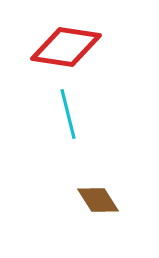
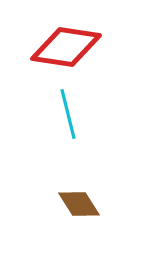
brown diamond: moved 19 px left, 4 px down
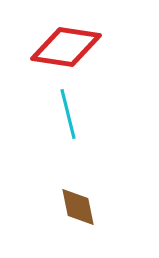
brown diamond: moved 1 px left, 3 px down; rotated 21 degrees clockwise
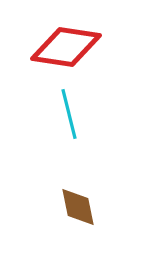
cyan line: moved 1 px right
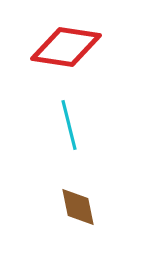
cyan line: moved 11 px down
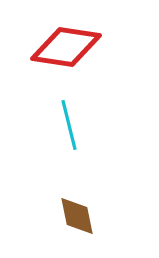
brown diamond: moved 1 px left, 9 px down
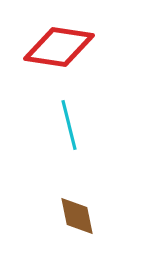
red diamond: moved 7 px left
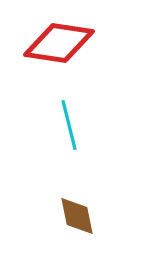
red diamond: moved 4 px up
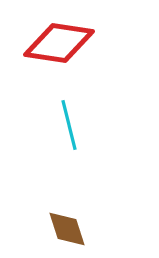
brown diamond: moved 10 px left, 13 px down; rotated 6 degrees counterclockwise
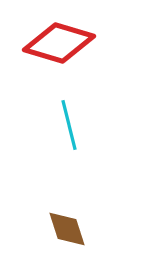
red diamond: rotated 8 degrees clockwise
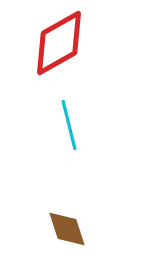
red diamond: rotated 46 degrees counterclockwise
